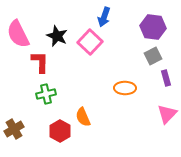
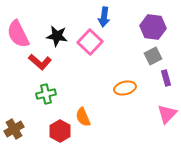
blue arrow: rotated 12 degrees counterclockwise
black star: rotated 15 degrees counterclockwise
red L-shape: rotated 130 degrees clockwise
orange ellipse: rotated 15 degrees counterclockwise
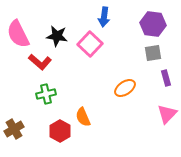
purple hexagon: moved 3 px up
pink square: moved 2 px down
gray square: moved 3 px up; rotated 18 degrees clockwise
orange ellipse: rotated 20 degrees counterclockwise
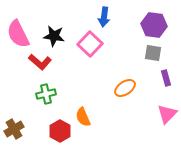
purple hexagon: moved 1 px right, 1 px down
black star: moved 3 px left
gray square: rotated 18 degrees clockwise
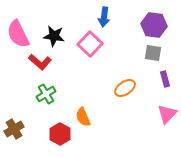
purple rectangle: moved 1 px left, 1 px down
green cross: rotated 18 degrees counterclockwise
red hexagon: moved 3 px down
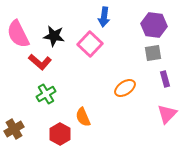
gray square: rotated 18 degrees counterclockwise
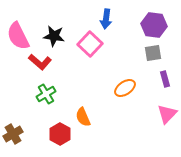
blue arrow: moved 2 px right, 2 px down
pink semicircle: moved 2 px down
brown cross: moved 1 px left, 5 px down
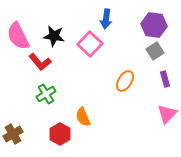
gray square: moved 2 px right, 2 px up; rotated 24 degrees counterclockwise
red L-shape: rotated 10 degrees clockwise
orange ellipse: moved 7 px up; rotated 25 degrees counterclockwise
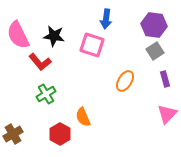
pink semicircle: moved 1 px up
pink square: moved 2 px right, 1 px down; rotated 25 degrees counterclockwise
